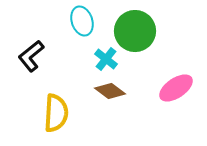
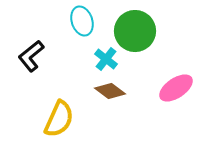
yellow semicircle: moved 3 px right, 6 px down; rotated 21 degrees clockwise
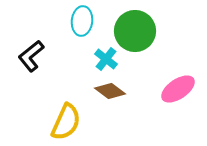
cyan ellipse: rotated 24 degrees clockwise
pink ellipse: moved 2 px right, 1 px down
yellow semicircle: moved 7 px right, 3 px down
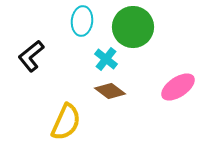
green circle: moved 2 px left, 4 px up
pink ellipse: moved 2 px up
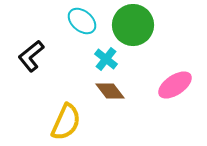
cyan ellipse: rotated 56 degrees counterclockwise
green circle: moved 2 px up
pink ellipse: moved 3 px left, 2 px up
brown diamond: rotated 16 degrees clockwise
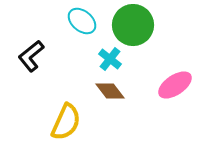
cyan cross: moved 4 px right
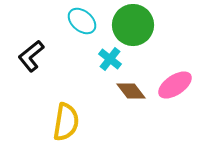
brown diamond: moved 21 px right
yellow semicircle: rotated 15 degrees counterclockwise
